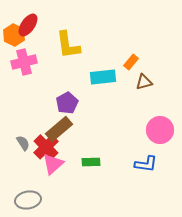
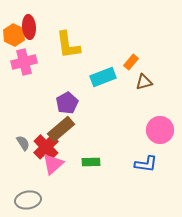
red ellipse: moved 1 px right, 2 px down; rotated 40 degrees counterclockwise
cyan rectangle: rotated 15 degrees counterclockwise
brown rectangle: moved 2 px right
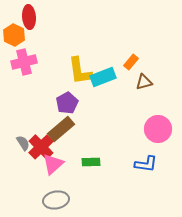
red ellipse: moved 10 px up
yellow L-shape: moved 12 px right, 26 px down
pink circle: moved 2 px left, 1 px up
red cross: moved 5 px left
gray ellipse: moved 28 px right
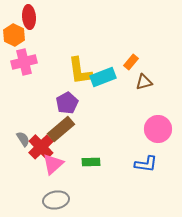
gray semicircle: moved 4 px up
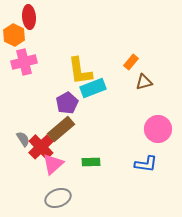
cyan rectangle: moved 10 px left, 11 px down
gray ellipse: moved 2 px right, 2 px up; rotated 10 degrees counterclockwise
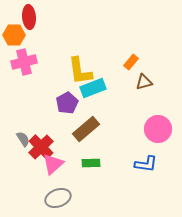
orange hexagon: rotated 25 degrees counterclockwise
brown rectangle: moved 25 px right
green rectangle: moved 1 px down
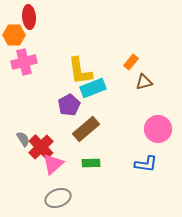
purple pentagon: moved 2 px right, 2 px down
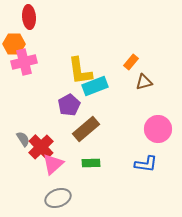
orange hexagon: moved 9 px down
cyan rectangle: moved 2 px right, 2 px up
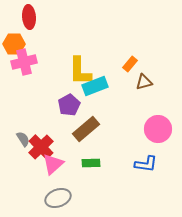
orange rectangle: moved 1 px left, 2 px down
yellow L-shape: rotated 8 degrees clockwise
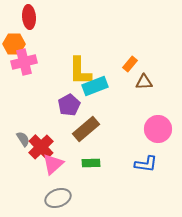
brown triangle: rotated 12 degrees clockwise
